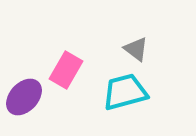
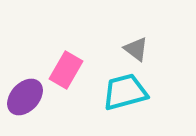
purple ellipse: moved 1 px right
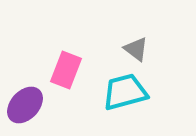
pink rectangle: rotated 9 degrees counterclockwise
purple ellipse: moved 8 px down
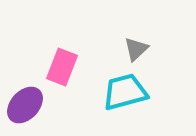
gray triangle: rotated 40 degrees clockwise
pink rectangle: moved 4 px left, 3 px up
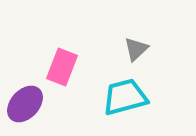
cyan trapezoid: moved 5 px down
purple ellipse: moved 1 px up
